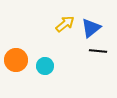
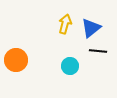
yellow arrow: rotated 36 degrees counterclockwise
cyan circle: moved 25 px right
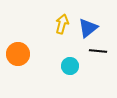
yellow arrow: moved 3 px left
blue triangle: moved 3 px left
orange circle: moved 2 px right, 6 px up
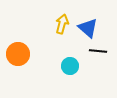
blue triangle: rotated 40 degrees counterclockwise
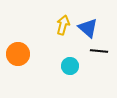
yellow arrow: moved 1 px right, 1 px down
black line: moved 1 px right
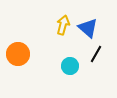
black line: moved 3 px left, 3 px down; rotated 66 degrees counterclockwise
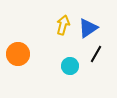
blue triangle: rotated 45 degrees clockwise
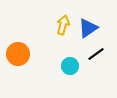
black line: rotated 24 degrees clockwise
